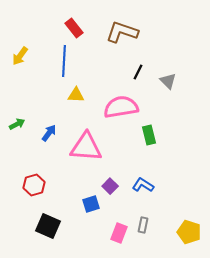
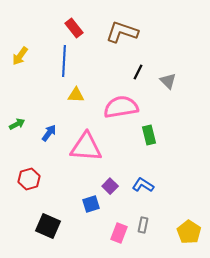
red hexagon: moved 5 px left, 6 px up
yellow pentagon: rotated 15 degrees clockwise
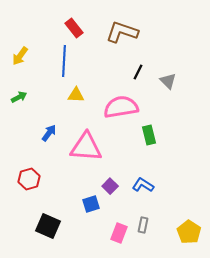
green arrow: moved 2 px right, 27 px up
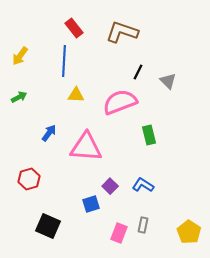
pink semicircle: moved 1 px left, 5 px up; rotated 12 degrees counterclockwise
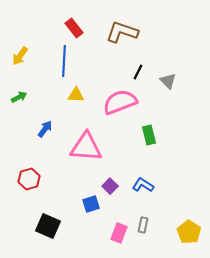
blue arrow: moved 4 px left, 4 px up
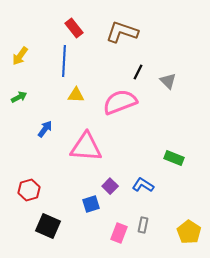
green rectangle: moved 25 px right, 23 px down; rotated 54 degrees counterclockwise
red hexagon: moved 11 px down
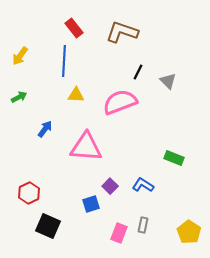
red hexagon: moved 3 px down; rotated 10 degrees counterclockwise
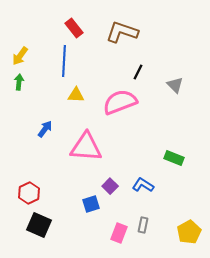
gray triangle: moved 7 px right, 4 px down
green arrow: moved 15 px up; rotated 56 degrees counterclockwise
black square: moved 9 px left, 1 px up
yellow pentagon: rotated 10 degrees clockwise
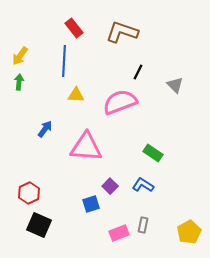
green rectangle: moved 21 px left, 5 px up; rotated 12 degrees clockwise
pink rectangle: rotated 48 degrees clockwise
